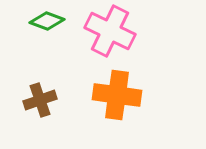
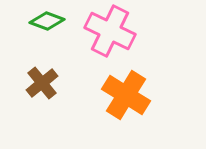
orange cross: moved 9 px right; rotated 24 degrees clockwise
brown cross: moved 2 px right, 17 px up; rotated 20 degrees counterclockwise
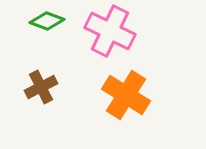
brown cross: moved 1 px left, 4 px down; rotated 12 degrees clockwise
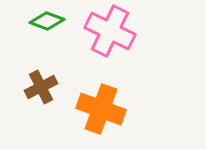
orange cross: moved 25 px left, 14 px down; rotated 12 degrees counterclockwise
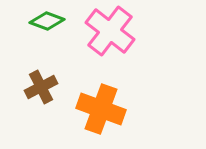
pink cross: rotated 12 degrees clockwise
